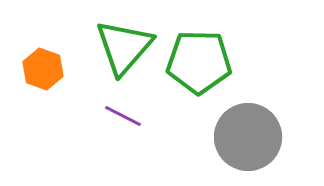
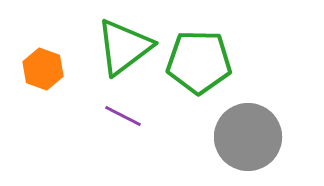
green triangle: rotated 12 degrees clockwise
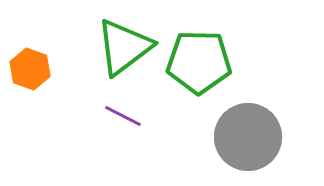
orange hexagon: moved 13 px left
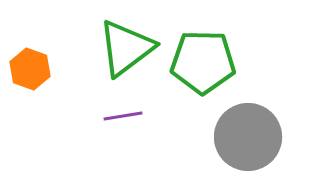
green triangle: moved 2 px right, 1 px down
green pentagon: moved 4 px right
purple line: rotated 36 degrees counterclockwise
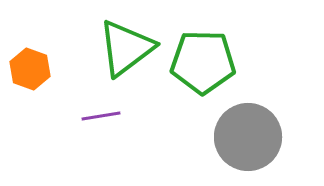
purple line: moved 22 px left
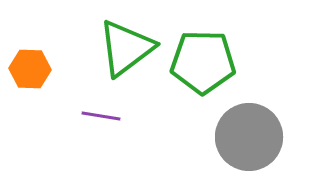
orange hexagon: rotated 18 degrees counterclockwise
purple line: rotated 18 degrees clockwise
gray circle: moved 1 px right
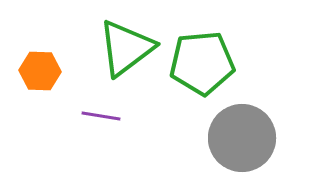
green pentagon: moved 1 px left, 1 px down; rotated 6 degrees counterclockwise
orange hexagon: moved 10 px right, 2 px down
gray circle: moved 7 px left, 1 px down
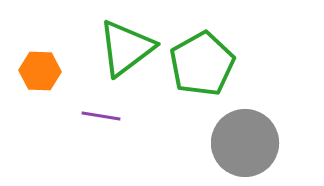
green pentagon: moved 1 px down; rotated 24 degrees counterclockwise
gray circle: moved 3 px right, 5 px down
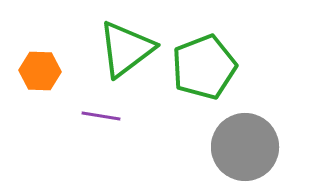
green triangle: moved 1 px down
green pentagon: moved 2 px right, 3 px down; rotated 8 degrees clockwise
gray circle: moved 4 px down
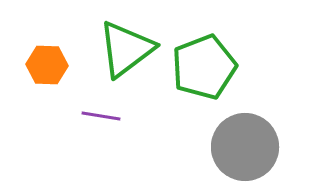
orange hexagon: moved 7 px right, 6 px up
